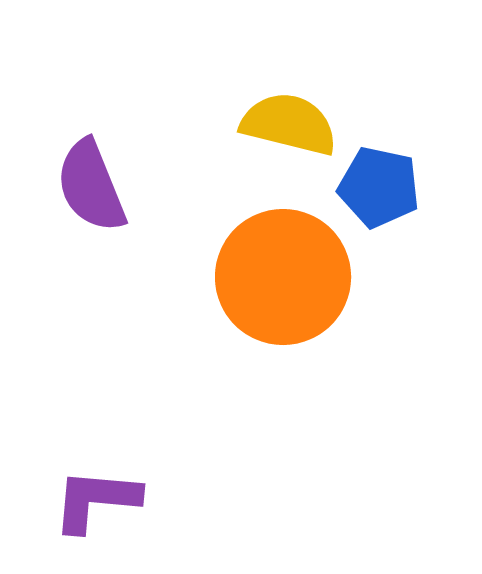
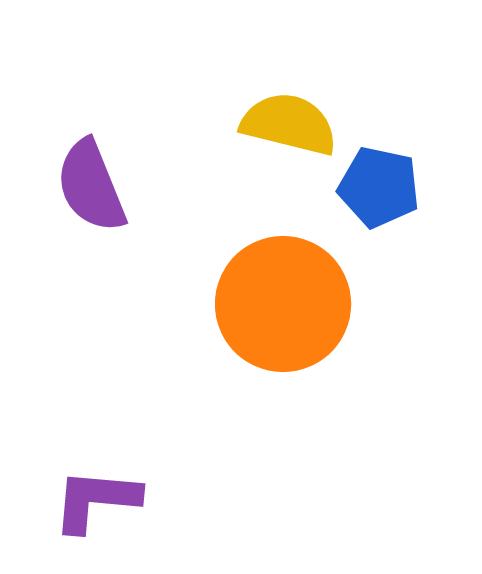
orange circle: moved 27 px down
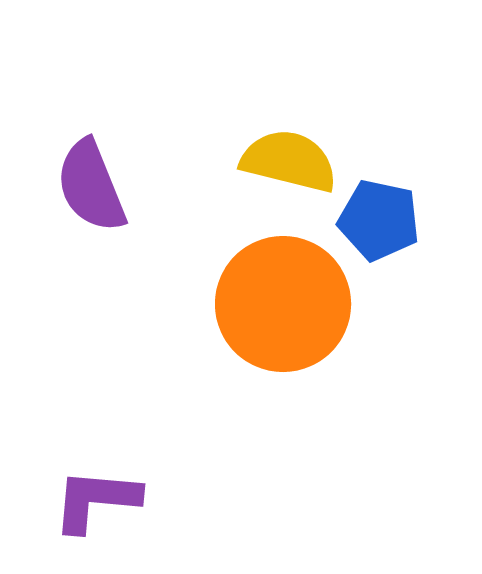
yellow semicircle: moved 37 px down
blue pentagon: moved 33 px down
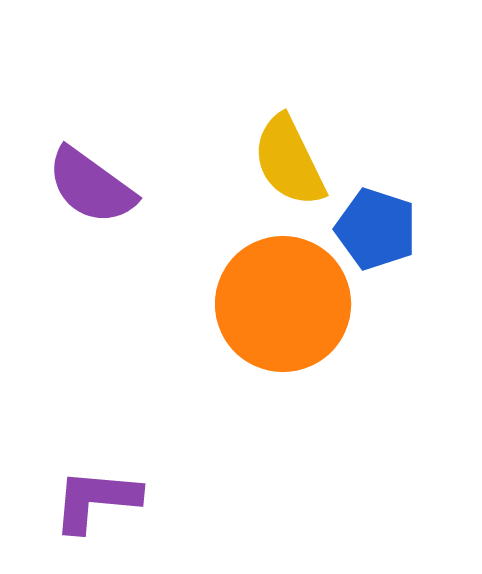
yellow semicircle: rotated 130 degrees counterclockwise
purple semicircle: rotated 32 degrees counterclockwise
blue pentagon: moved 3 px left, 9 px down; rotated 6 degrees clockwise
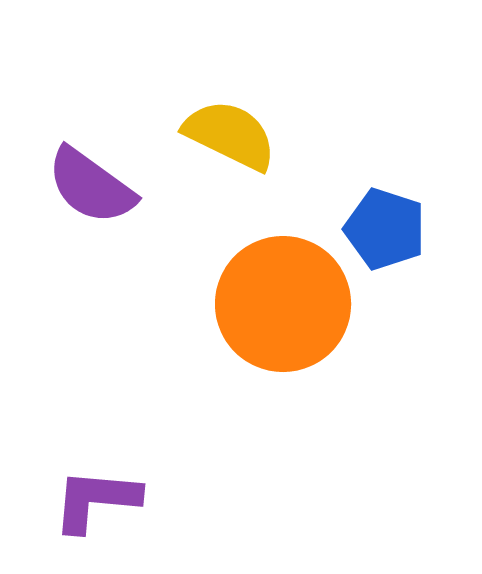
yellow semicircle: moved 59 px left, 26 px up; rotated 142 degrees clockwise
blue pentagon: moved 9 px right
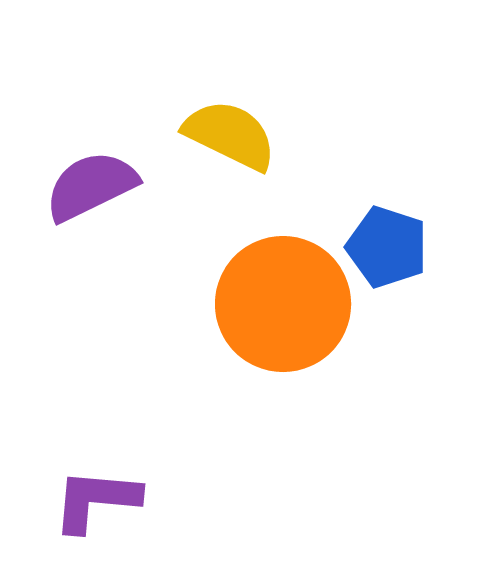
purple semicircle: rotated 118 degrees clockwise
blue pentagon: moved 2 px right, 18 px down
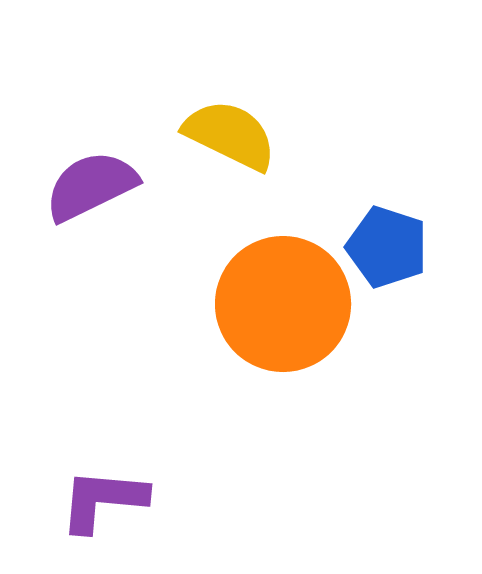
purple L-shape: moved 7 px right
